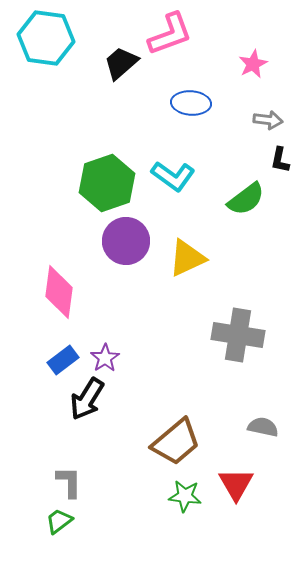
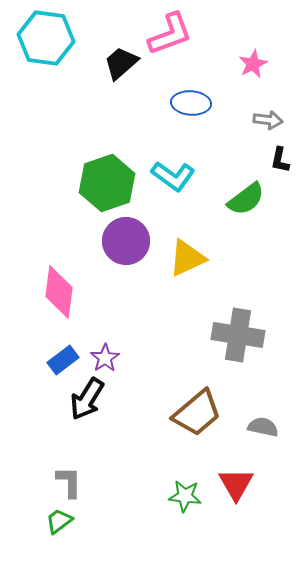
brown trapezoid: moved 21 px right, 29 px up
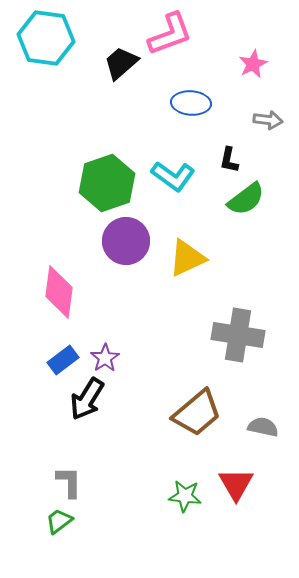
black L-shape: moved 51 px left
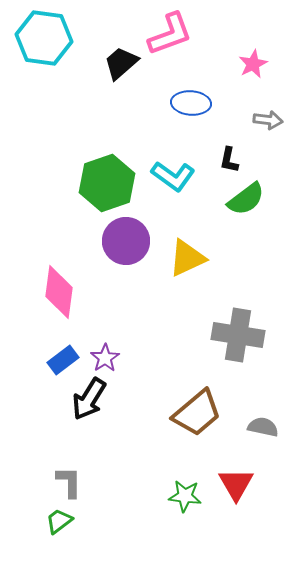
cyan hexagon: moved 2 px left
black arrow: moved 2 px right
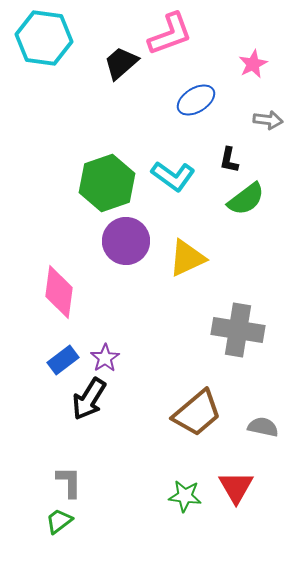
blue ellipse: moved 5 px right, 3 px up; rotated 36 degrees counterclockwise
gray cross: moved 5 px up
red triangle: moved 3 px down
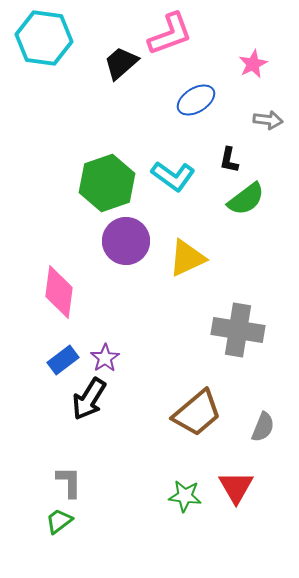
gray semicircle: rotated 100 degrees clockwise
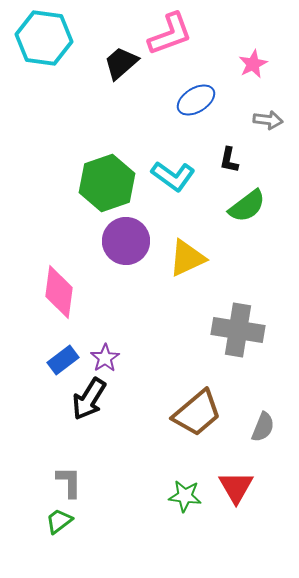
green semicircle: moved 1 px right, 7 px down
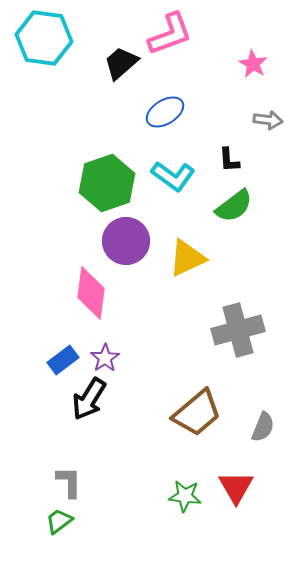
pink star: rotated 16 degrees counterclockwise
blue ellipse: moved 31 px left, 12 px down
black L-shape: rotated 16 degrees counterclockwise
green semicircle: moved 13 px left
pink diamond: moved 32 px right, 1 px down
gray cross: rotated 24 degrees counterclockwise
